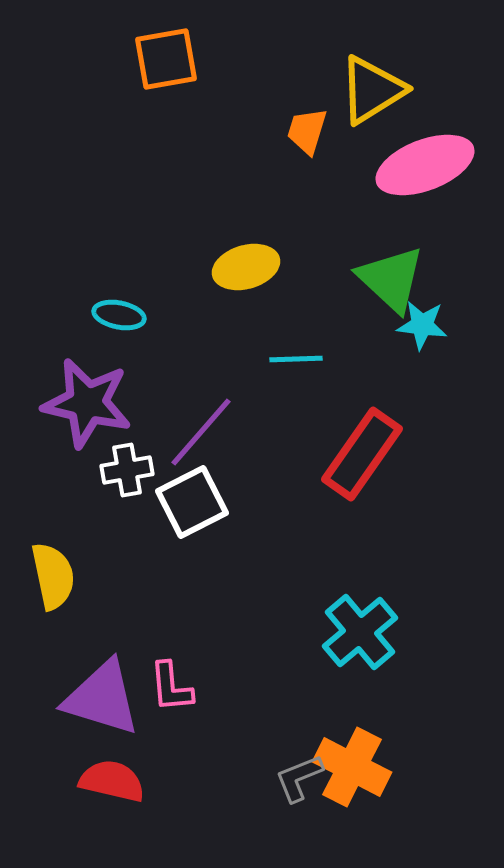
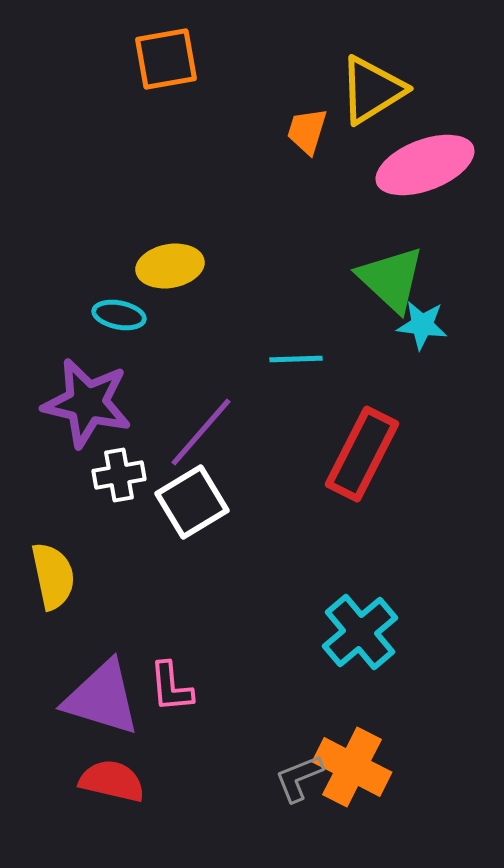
yellow ellipse: moved 76 px left, 1 px up; rotated 6 degrees clockwise
red rectangle: rotated 8 degrees counterclockwise
white cross: moved 8 px left, 5 px down
white square: rotated 4 degrees counterclockwise
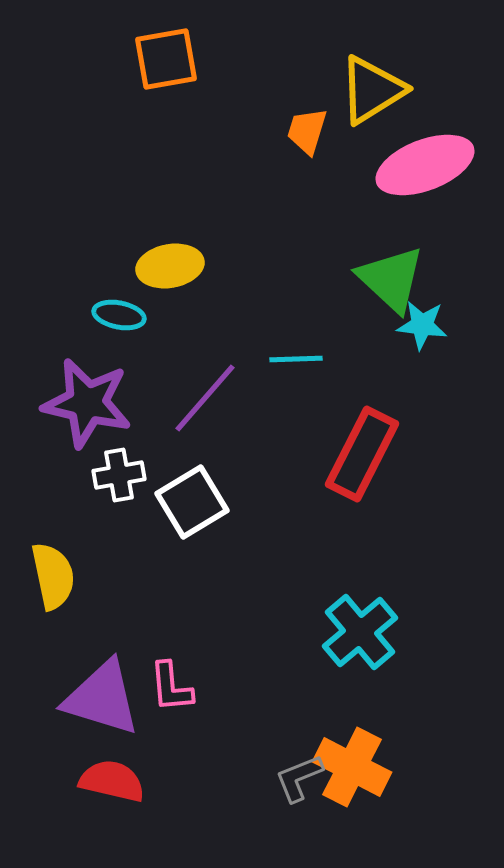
purple line: moved 4 px right, 34 px up
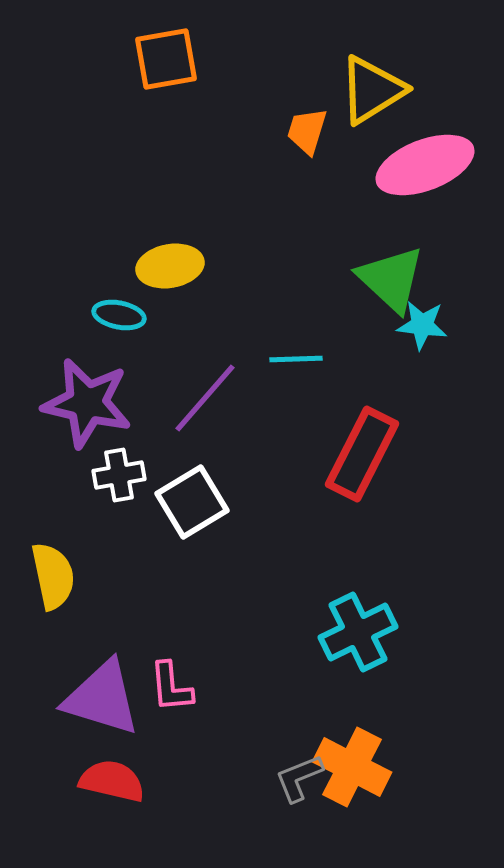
cyan cross: moved 2 px left; rotated 14 degrees clockwise
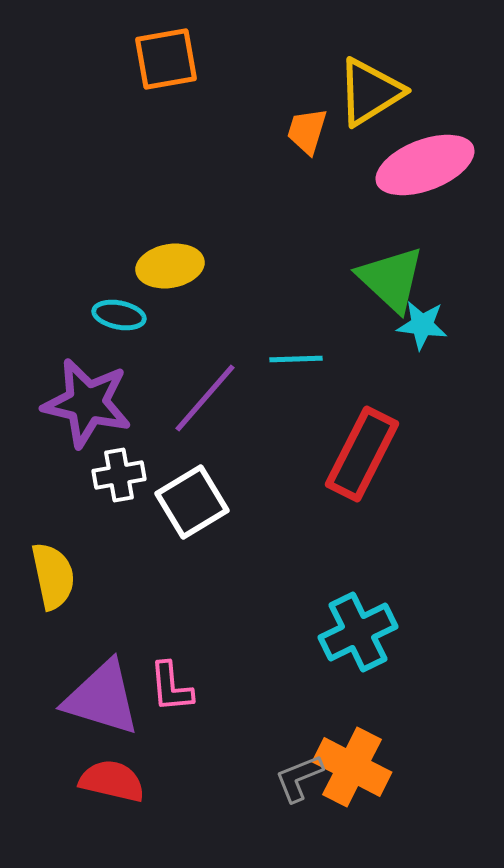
yellow triangle: moved 2 px left, 2 px down
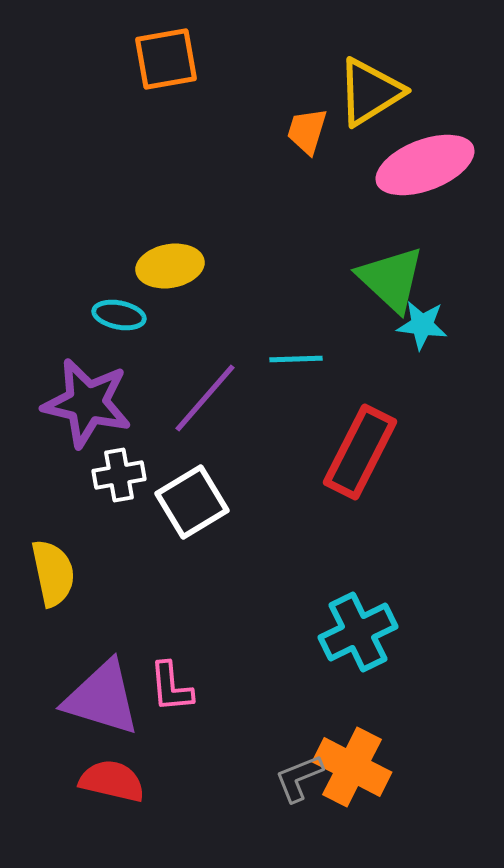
red rectangle: moved 2 px left, 2 px up
yellow semicircle: moved 3 px up
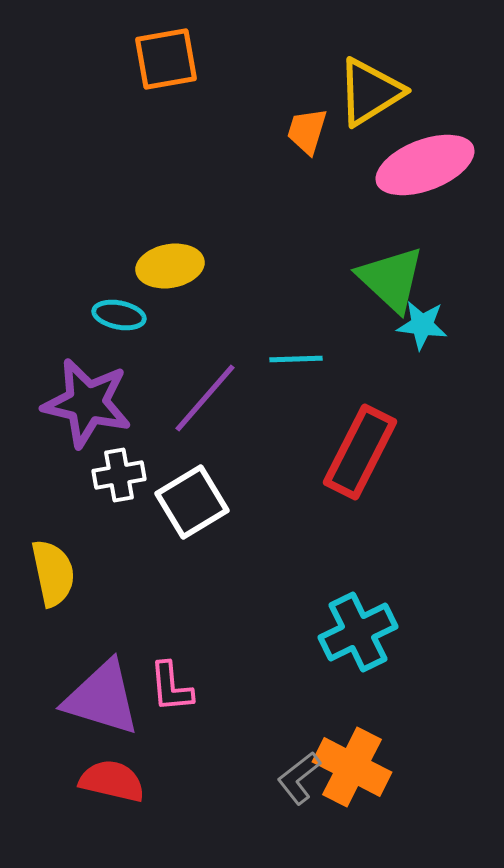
gray L-shape: rotated 16 degrees counterclockwise
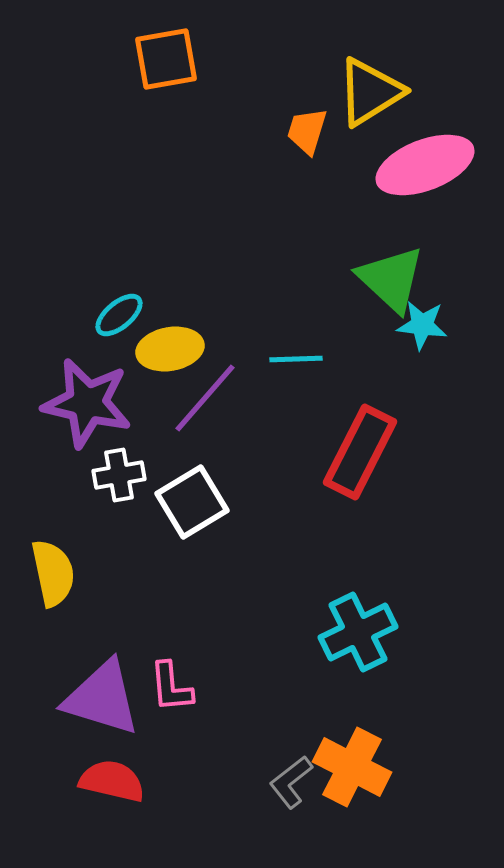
yellow ellipse: moved 83 px down
cyan ellipse: rotated 51 degrees counterclockwise
gray L-shape: moved 8 px left, 4 px down
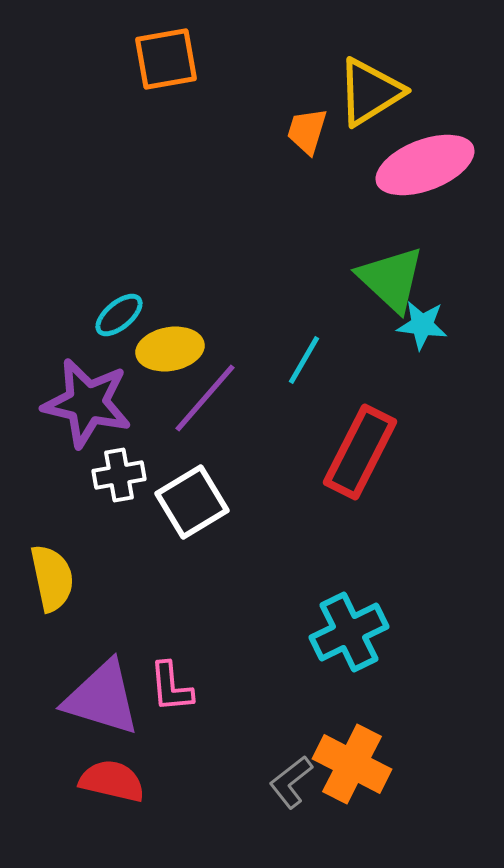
cyan line: moved 8 px right, 1 px down; rotated 58 degrees counterclockwise
yellow semicircle: moved 1 px left, 5 px down
cyan cross: moved 9 px left
orange cross: moved 3 px up
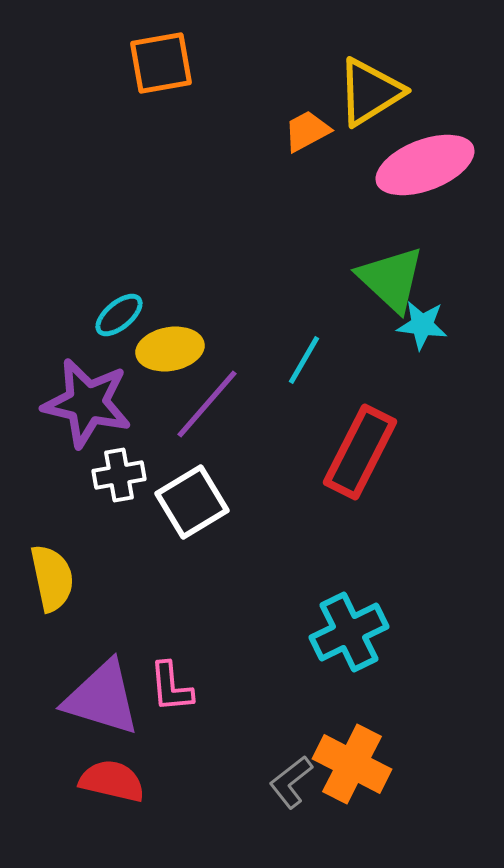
orange square: moved 5 px left, 4 px down
orange trapezoid: rotated 45 degrees clockwise
purple line: moved 2 px right, 6 px down
